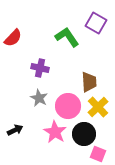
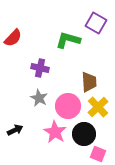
green L-shape: moved 1 px right, 3 px down; rotated 40 degrees counterclockwise
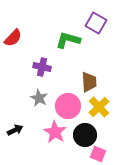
purple cross: moved 2 px right, 1 px up
yellow cross: moved 1 px right
black circle: moved 1 px right, 1 px down
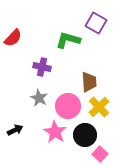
pink square: moved 2 px right; rotated 21 degrees clockwise
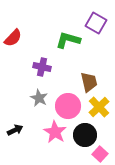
brown trapezoid: rotated 10 degrees counterclockwise
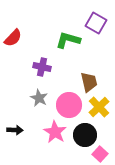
pink circle: moved 1 px right, 1 px up
black arrow: rotated 28 degrees clockwise
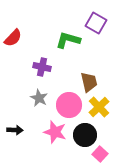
pink star: rotated 15 degrees counterclockwise
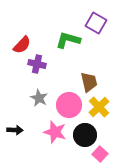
red semicircle: moved 9 px right, 7 px down
purple cross: moved 5 px left, 3 px up
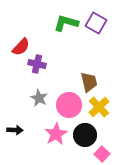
green L-shape: moved 2 px left, 17 px up
red semicircle: moved 1 px left, 2 px down
pink star: moved 1 px right, 2 px down; rotated 25 degrees clockwise
pink square: moved 2 px right
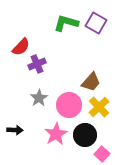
purple cross: rotated 36 degrees counterclockwise
brown trapezoid: moved 2 px right; rotated 55 degrees clockwise
gray star: rotated 12 degrees clockwise
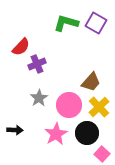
black circle: moved 2 px right, 2 px up
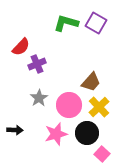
pink star: rotated 15 degrees clockwise
